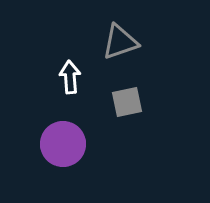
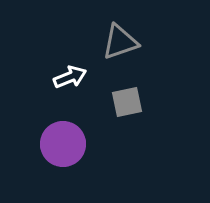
white arrow: rotated 72 degrees clockwise
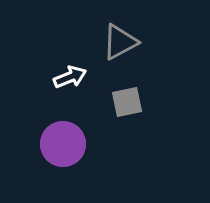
gray triangle: rotated 9 degrees counterclockwise
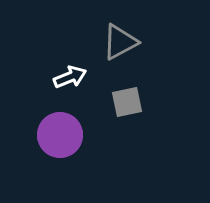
purple circle: moved 3 px left, 9 px up
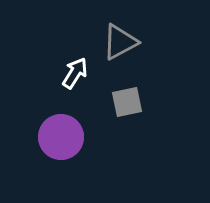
white arrow: moved 5 px right, 4 px up; rotated 36 degrees counterclockwise
purple circle: moved 1 px right, 2 px down
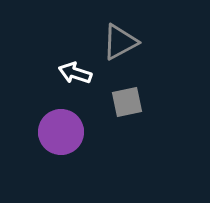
white arrow: rotated 104 degrees counterclockwise
purple circle: moved 5 px up
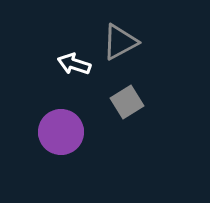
white arrow: moved 1 px left, 9 px up
gray square: rotated 20 degrees counterclockwise
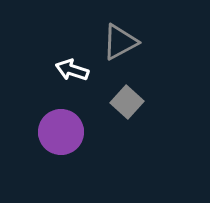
white arrow: moved 2 px left, 6 px down
gray square: rotated 16 degrees counterclockwise
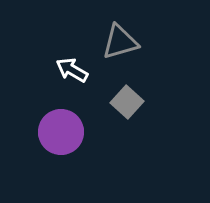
gray triangle: rotated 12 degrees clockwise
white arrow: rotated 12 degrees clockwise
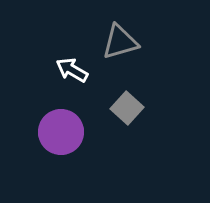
gray square: moved 6 px down
